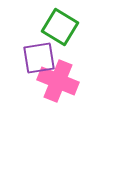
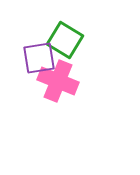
green square: moved 5 px right, 13 px down
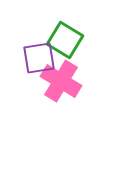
pink cross: moved 3 px right; rotated 9 degrees clockwise
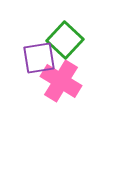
green square: rotated 12 degrees clockwise
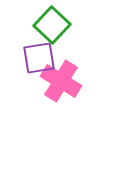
green square: moved 13 px left, 15 px up
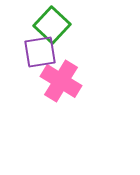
purple square: moved 1 px right, 6 px up
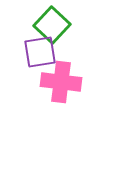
pink cross: moved 1 px down; rotated 24 degrees counterclockwise
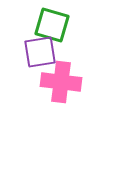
green square: rotated 27 degrees counterclockwise
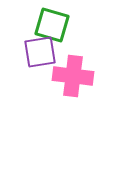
pink cross: moved 12 px right, 6 px up
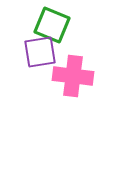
green square: rotated 6 degrees clockwise
